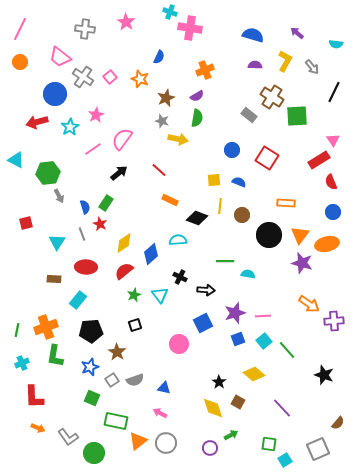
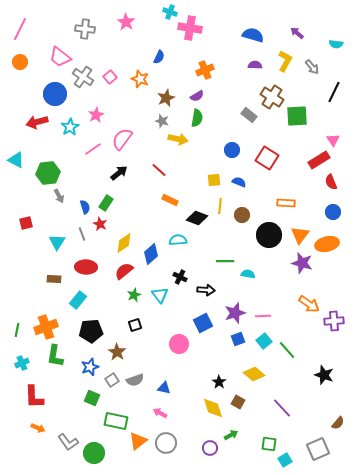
gray L-shape at (68, 437): moved 5 px down
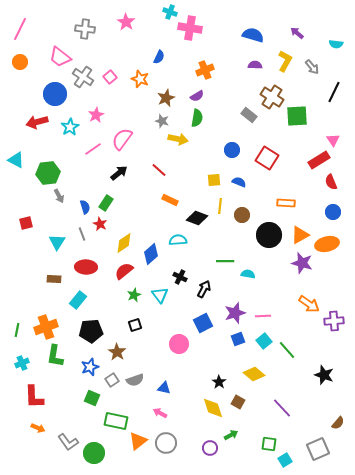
orange triangle at (300, 235): rotated 24 degrees clockwise
black arrow at (206, 290): moved 2 px left, 1 px up; rotated 66 degrees counterclockwise
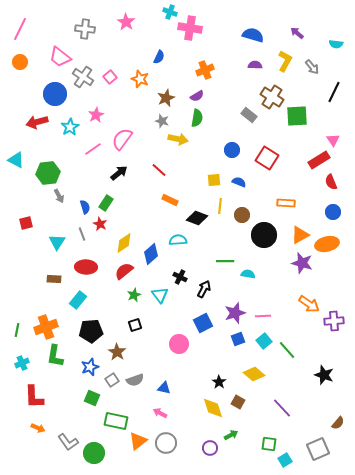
black circle at (269, 235): moved 5 px left
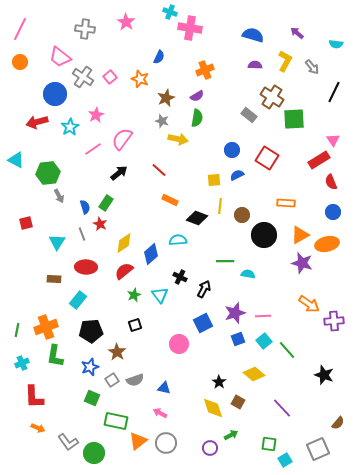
green square at (297, 116): moved 3 px left, 3 px down
blue semicircle at (239, 182): moved 2 px left, 7 px up; rotated 48 degrees counterclockwise
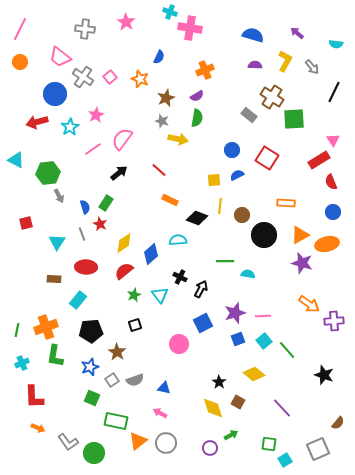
black arrow at (204, 289): moved 3 px left
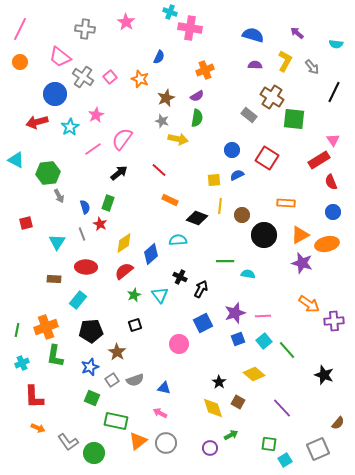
green square at (294, 119): rotated 10 degrees clockwise
green rectangle at (106, 203): moved 2 px right; rotated 14 degrees counterclockwise
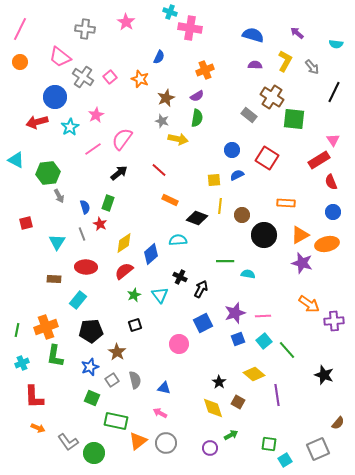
blue circle at (55, 94): moved 3 px down
gray semicircle at (135, 380): rotated 84 degrees counterclockwise
purple line at (282, 408): moved 5 px left, 13 px up; rotated 35 degrees clockwise
